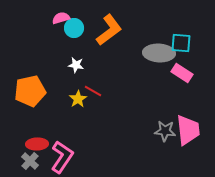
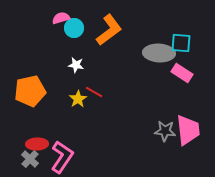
red line: moved 1 px right, 1 px down
gray cross: moved 2 px up
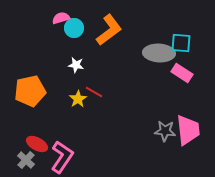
red ellipse: rotated 30 degrees clockwise
gray cross: moved 4 px left, 1 px down
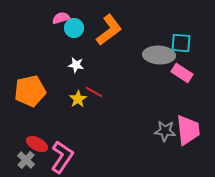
gray ellipse: moved 2 px down
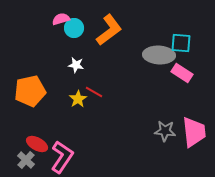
pink semicircle: moved 1 px down
pink trapezoid: moved 6 px right, 2 px down
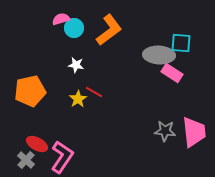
pink rectangle: moved 10 px left
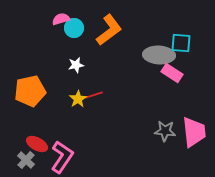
white star: rotated 21 degrees counterclockwise
red line: moved 3 px down; rotated 48 degrees counterclockwise
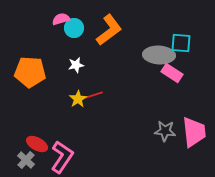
orange pentagon: moved 19 px up; rotated 16 degrees clockwise
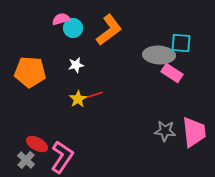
cyan circle: moved 1 px left
